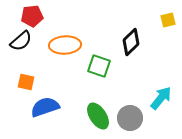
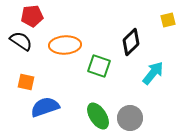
black semicircle: rotated 105 degrees counterclockwise
cyan arrow: moved 8 px left, 25 px up
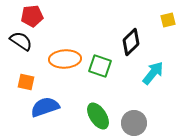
orange ellipse: moved 14 px down
green square: moved 1 px right
gray circle: moved 4 px right, 5 px down
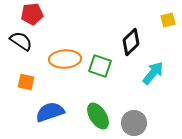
red pentagon: moved 2 px up
blue semicircle: moved 5 px right, 5 px down
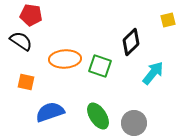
red pentagon: moved 1 px left, 1 px down; rotated 15 degrees clockwise
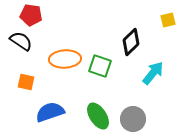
gray circle: moved 1 px left, 4 px up
